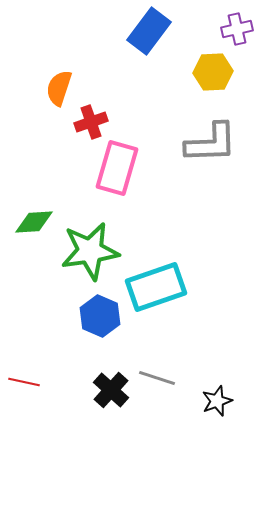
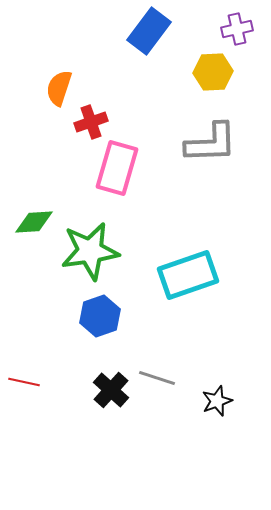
cyan rectangle: moved 32 px right, 12 px up
blue hexagon: rotated 18 degrees clockwise
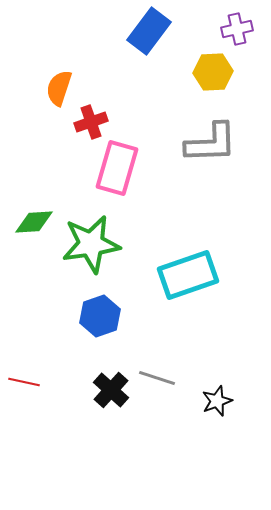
green star: moved 1 px right, 7 px up
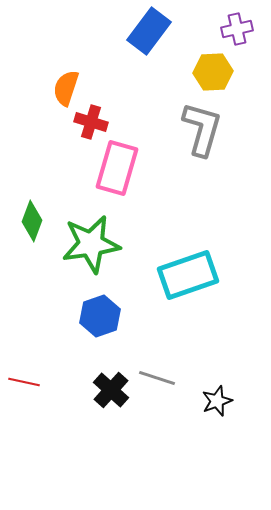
orange semicircle: moved 7 px right
red cross: rotated 36 degrees clockwise
gray L-shape: moved 9 px left, 14 px up; rotated 72 degrees counterclockwise
green diamond: moved 2 px left, 1 px up; rotated 66 degrees counterclockwise
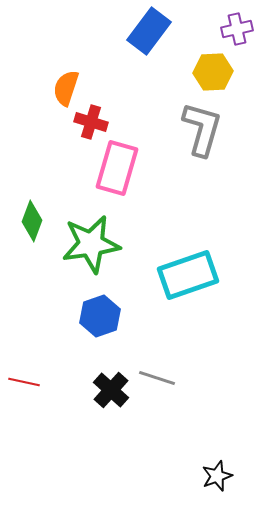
black star: moved 75 px down
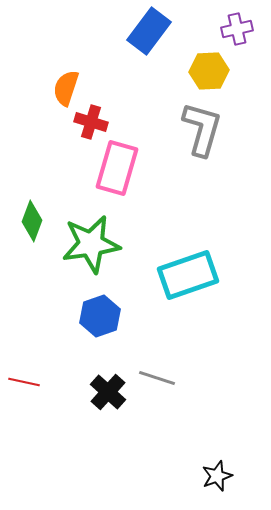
yellow hexagon: moved 4 px left, 1 px up
black cross: moved 3 px left, 2 px down
